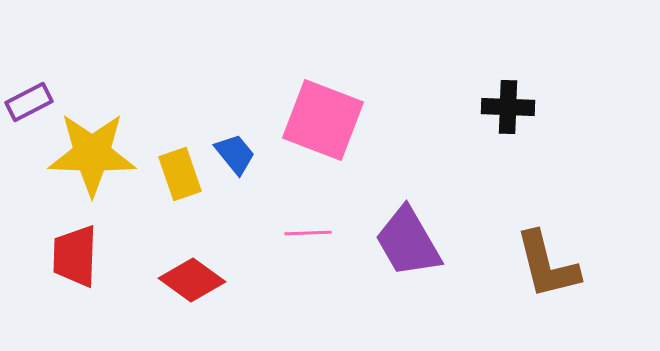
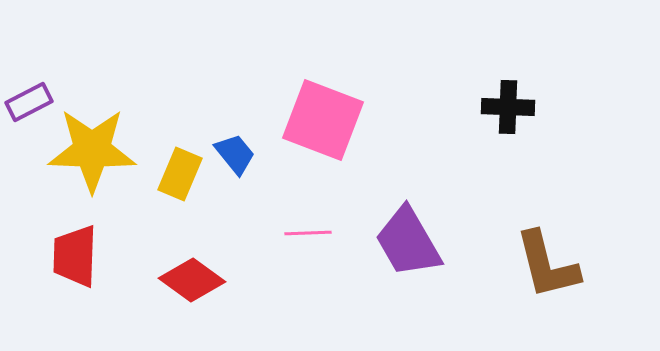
yellow star: moved 4 px up
yellow rectangle: rotated 42 degrees clockwise
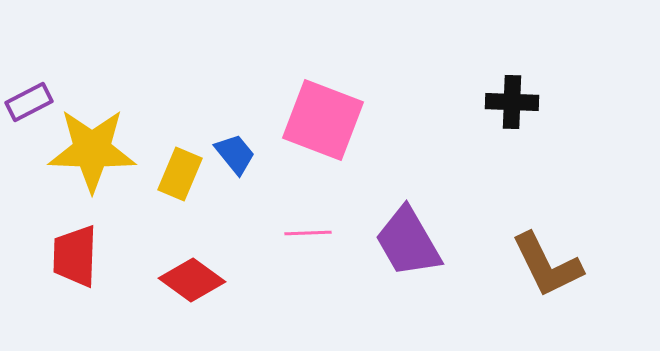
black cross: moved 4 px right, 5 px up
brown L-shape: rotated 12 degrees counterclockwise
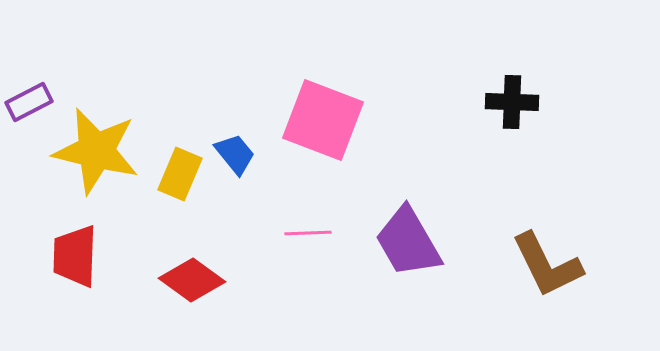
yellow star: moved 4 px right, 1 px down; rotated 12 degrees clockwise
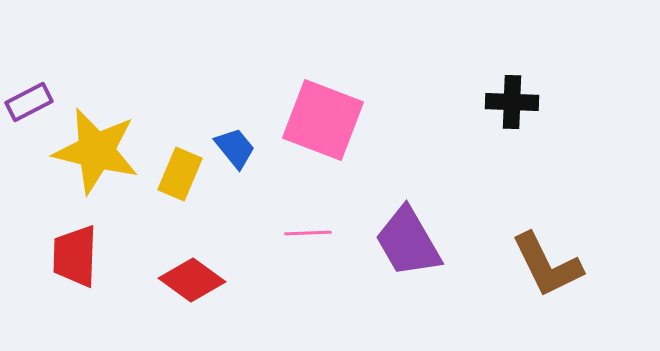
blue trapezoid: moved 6 px up
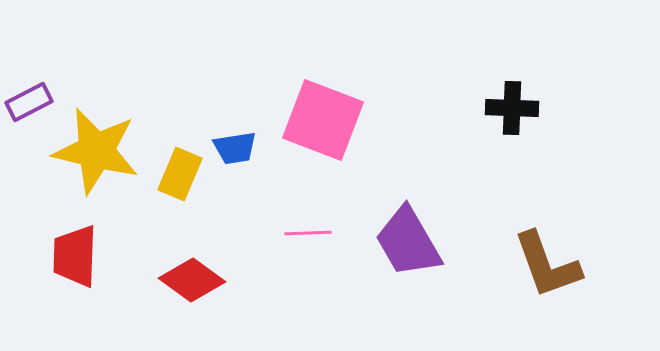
black cross: moved 6 px down
blue trapezoid: rotated 120 degrees clockwise
brown L-shape: rotated 6 degrees clockwise
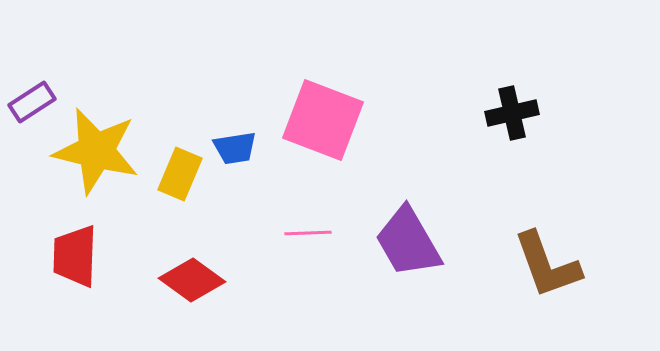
purple rectangle: moved 3 px right; rotated 6 degrees counterclockwise
black cross: moved 5 px down; rotated 15 degrees counterclockwise
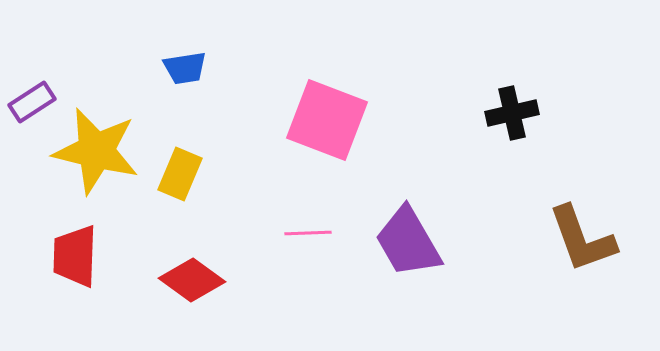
pink square: moved 4 px right
blue trapezoid: moved 50 px left, 80 px up
brown L-shape: moved 35 px right, 26 px up
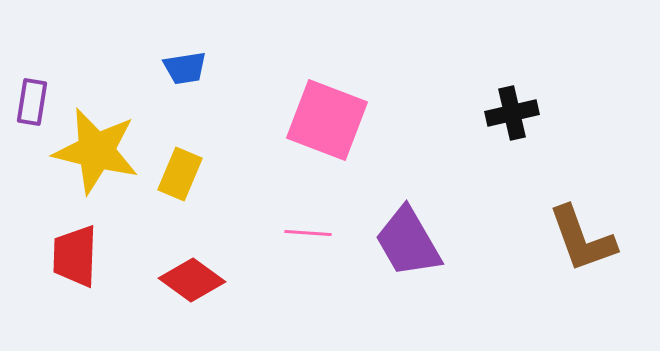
purple rectangle: rotated 48 degrees counterclockwise
pink line: rotated 6 degrees clockwise
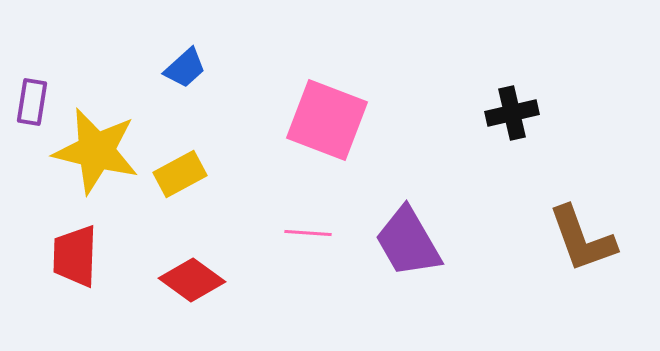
blue trapezoid: rotated 33 degrees counterclockwise
yellow rectangle: rotated 39 degrees clockwise
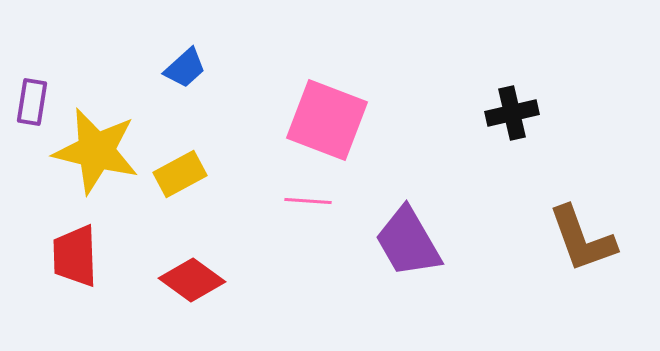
pink line: moved 32 px up
red trapezoid: rotated 4 degrees counterclockwise
